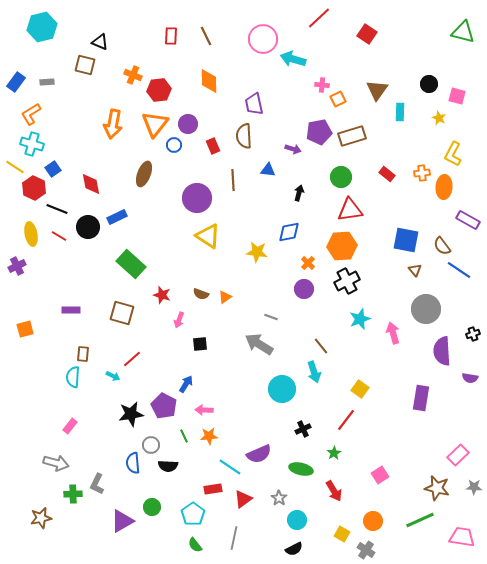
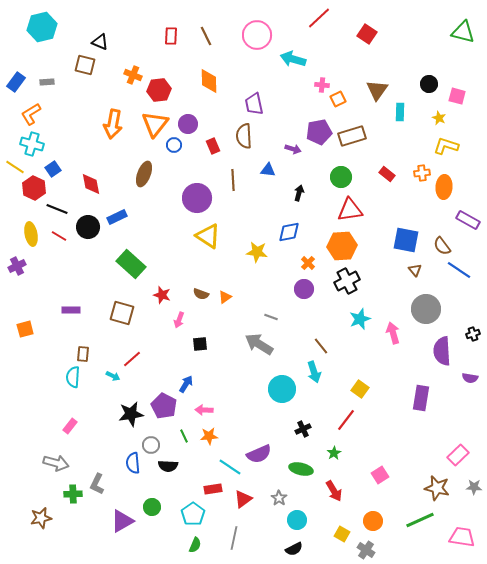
pink circle at (263, 39): moved 6 px left, 4 px up
yellow L-shape at (453, 154): moved 7 px left, 8 px up; rotated 80 degrees clockwise
green semicircle at (195, 545): rotated 119 degrees counterclockwise
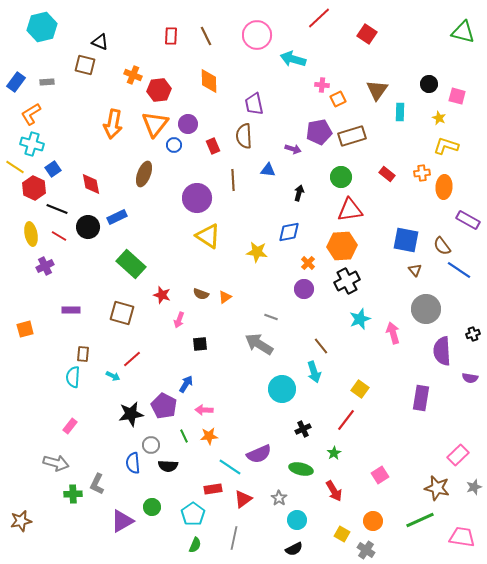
purple cross at (17, 266): moved 28 px right
gray star at (474, 487): rotated 21 degrees counterclockwise
brown star at (41, 518): moved 20 px left, 3 px down
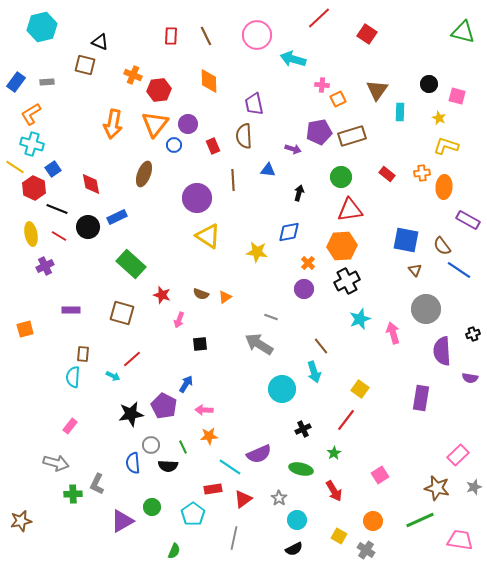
green line at (184, 436): moved 1 px left, 11 px down
yellow square at (342, 534): moved 3 px left, 2 px down
pink trapezoid at (462, 537): moved 2 px left, 3 px down
green semicircle at (195, 545): moved 21 px left, 6 px down
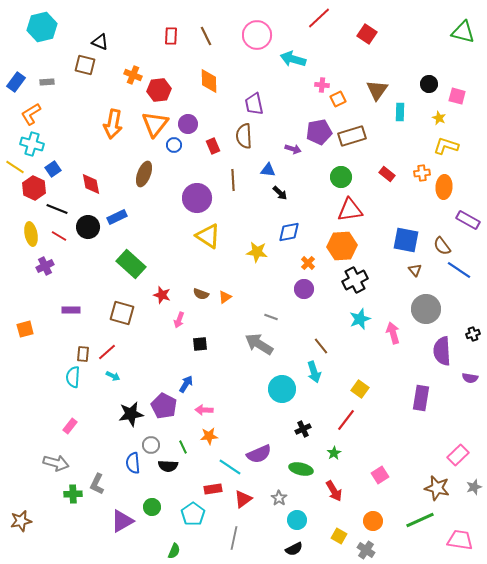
black arrow at (299, 193): moved 19 px left; rotated 119 degrees clockwise
black cross at (347, 281): moved 8 px right, 1 px up
red line at (132, 359): moved 25 px left, 7 px up
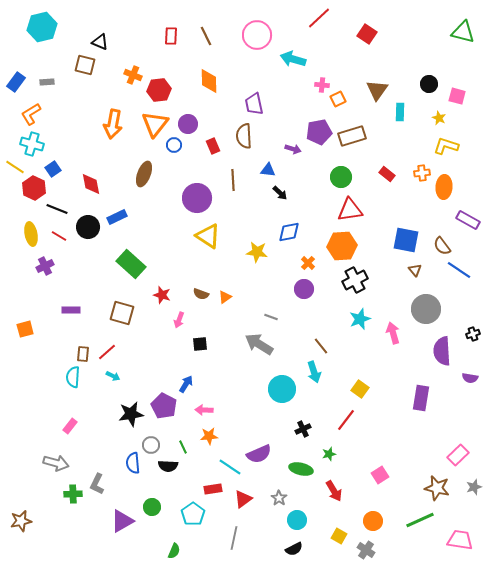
green star at (334, 453): moved 5 px left, 1 px down; rotated 16 degrees clockwise
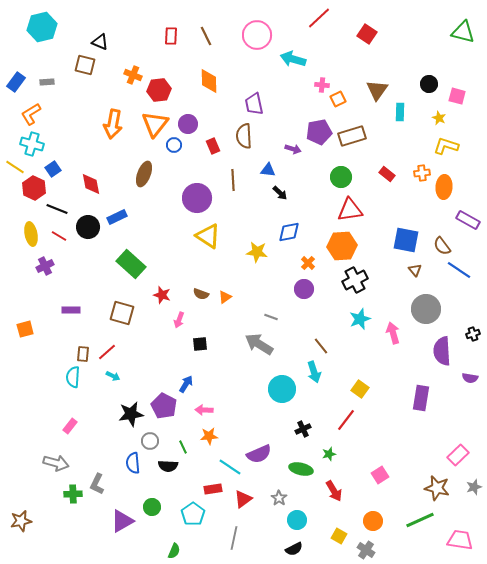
gray circle at (151, 445): moved 1 px left, 4 px up
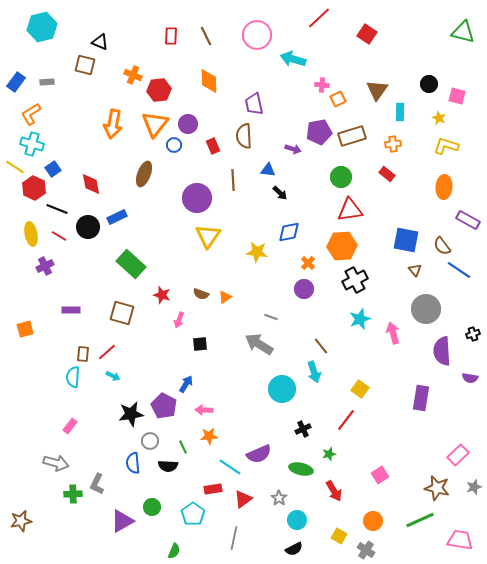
orange cross at (422, 173): moved 29 px left, 29 px up
yellow triangle at (208, 236): rotated 32 degrees clockwise
